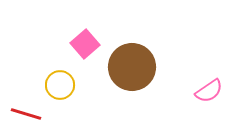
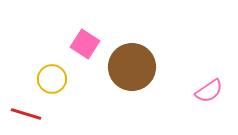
pink square: rotated 16 degrees counterclockwise
yellow circle: moved 8 px left, 6 px up
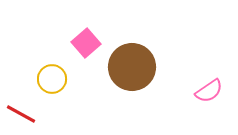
pink square: moved 1 px right, 1 px up; rotated 16 degrees clockwise
red line: moved 5 px left; rotated 12 degrees clockwise
